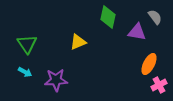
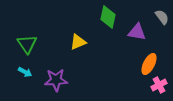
gray semicircle: moved 7 px right
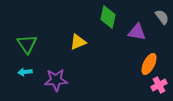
cyan arrow: rotated 144 degrees clockwise
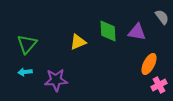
green diamond: moved 14 px down; rotated 15 degrees counterclockwise
green triangle: rotated 15 degrees clockwise
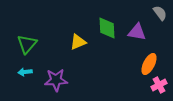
gray semicircle: moved 2 px left, 4 px up
green diamond: moved 1 px left, 3 px up
